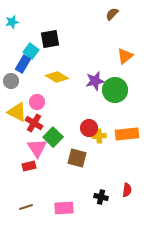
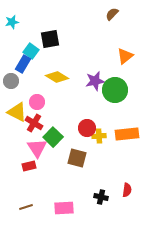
red circle: moved 2 px left
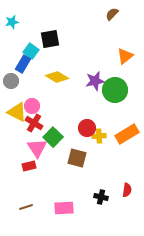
pink circle: moved 5 px left, 4 px down
orange rectangle: rotated 25 degrees counterclockwise
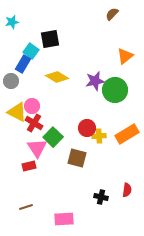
pink rectangle: moved 11 px down
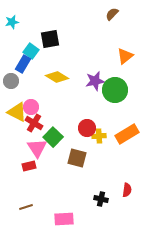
pink circle: moved 1 px left, 1 px down
black cross: moved 2 px down
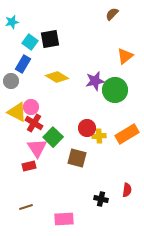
cyan square: moved 1 px left, 9 px up
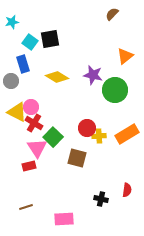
blue rectangle: rotated 48 degrees counterclockwise
purple star: moved 2 px left, 6 px up; rotated 24 degrees clockwise
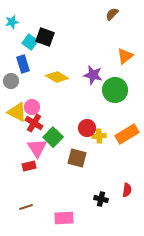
black square: moved 5 px left, 2 px up; rotated 30 degrees clockwise
pink circle: moved 1 px right
pink rectangle: moved 1 px up
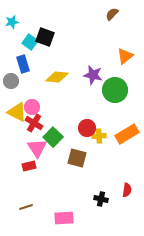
yellow diamond: rotated 25 degrees counterclockwise
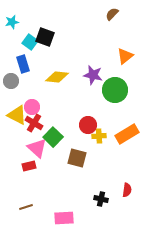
yellow triangle: moved 3 px down
red circle: moved 1 px right, 3 px up
pink triangle: rotated 15 degrees counterclockwise
